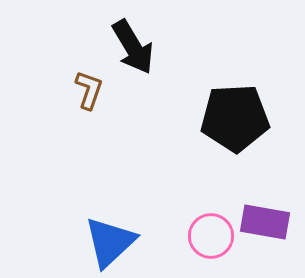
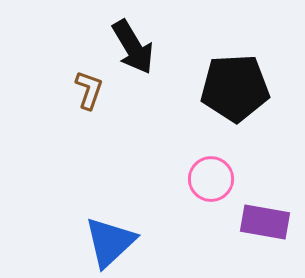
black pentagon: moved 30 px up
pink circle: moved 57 px up
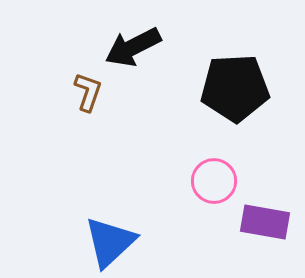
black arrow: rotated 94 degrees clockwise
brown L-shape: moved 1 px left, 2 px down
pink circle: moved 3 px right, 2 px down
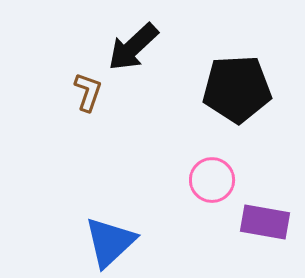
black arrow: rotated 16 degrees counterclockwise
black pentagon: moved 2 px right, 1 px down
pink circle: moved 2 px left, 1 px up
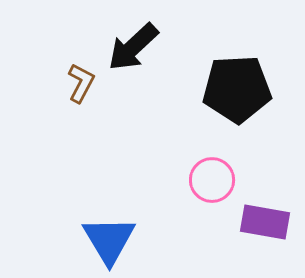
brown L-shape: moved 7 px left, 9 px up; rotated 9 degrees clockwise
blue triangle: moved 1 px left, 2 px up; rotated 18 degrees counterclockwise
